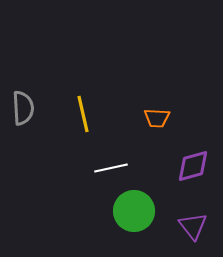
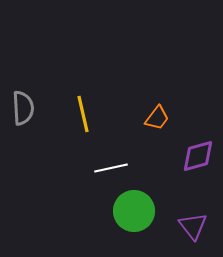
orange trapezoid: rotated 56 degrees counterclockwise
purple diamond: moved 5 px right, 10 px up
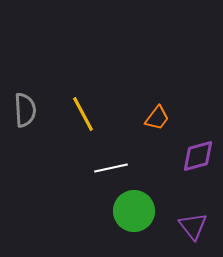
gray semicircle: moved 2 px right, 2 px down
yellow line: rotated 15 degrees counterclockwise
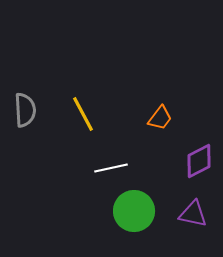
orange trapezoid: moved 3 px right
purple diamond: moved 1 px right, 5 px down; rotated 12 degrees counterclockwise
purple triangle: moved 12 px up; rotated 40 degrees counterclockwise
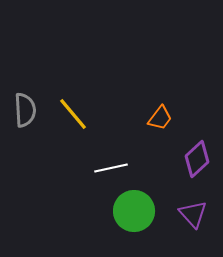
yellow line: moved 10 px left; rotated 12 degrees counterclockwise
purple diamond: moved 2 px left, 2 px up; rotated 15 degrees counterclockwise
purple triangle: rotated 36 degrees clockwise
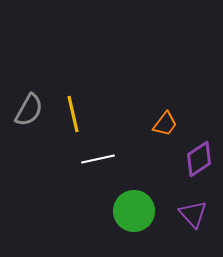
gray semicircle: moved 4 px right; rotated 32 degrees clockwise
yellow line: rotated 27 degrees clockwise
orange trapezoid: moved 5 px right, 6 px down
purple diamond: moved 2 px right; rotated 9 degrees clockwise
white line: moved 13 px left, 9 px up
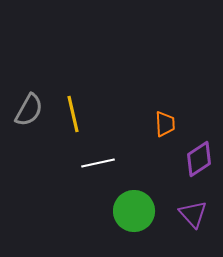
orange trapezoid: rotated 40 degrees counterclockwise
white line: moved 4 px down
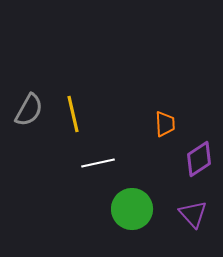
green circle: moved 2 px left, 2 px up
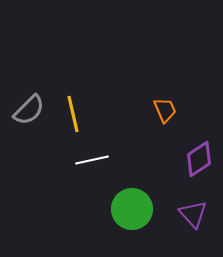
gray semicircle: rotated 16 degrees clockwise
orange trapezoid: moved 14 px up; rotated 20 degrees counterclockwise
white line: moved 6 px left, 3 px up
